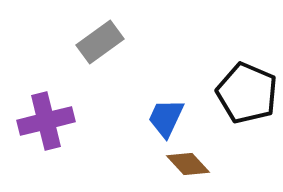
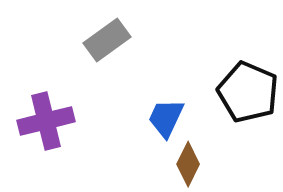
gray rectangle: moved 7 px right, 2 px up
black pentagon: moved 1 px right, 1 px up
brown diamond: rotated 69 degrees clockwise
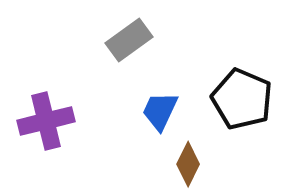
gray rectangle: moved 22 px right
black pentagon: moved 6 px left, 7 px down
blue trapezoid: moved 6 px left, 7 px up
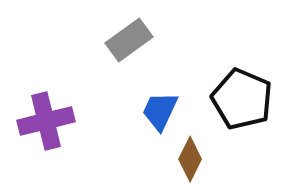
brown diamond: moved 2 px right, 5 px up
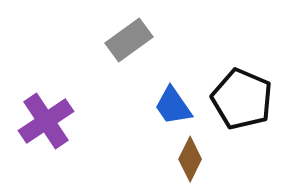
blue trapezoid: moved 13 px right, 5 px up; rotated 60 degrees counterclockwise
purple cross: rotated 20 degrees counterclockwise
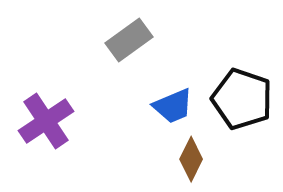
black pentagon: rotated 4 degrees counterclockwise
blue trapezoid: rotated 78 degrees counterclockwise
brown diamond: moved 1 px right
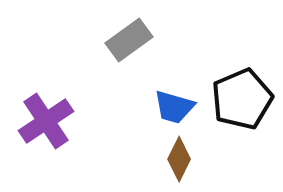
black pentagon: rotated 30 degrees clockwise
blue trapezoid: moved 1 px right, 1 px down; rotated 39 degrees clockwise
brown diamond: moved 12 px left
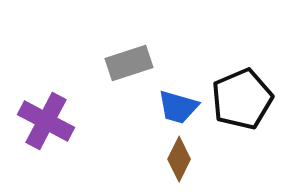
gray rectangle: moved 23 px down; rotated 18 degrees clockwise
blue trapezoid: moved 4 px right
purple cross: rotated 28 degrees counterclockwise
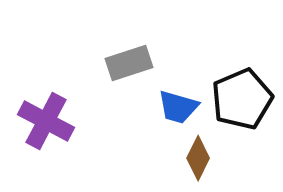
brown diamond: moved 19 px right, 1 px up
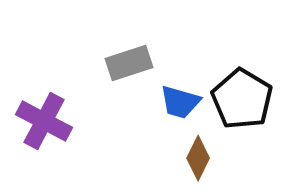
black pentagon: rotated 18 degrees counterclockwise
blue trapezoid: moved 2 px right, 5 px up
purple cross: moved 2 px left
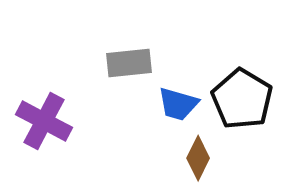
gray rectangle: rotated 12 degrees clockwise
blue trapezoid: moved 2 px left, 2 px down
